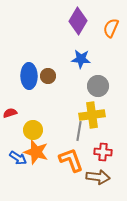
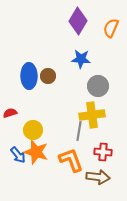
blue arrow: moved 3 px up; rotated 18 degrees clockwise
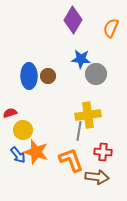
purple diamond: moved 5 px left, 1 px up
gray circle: moved 2 px left, 12 px up
yellow cross: moved 4 px left
yellow circle: moved 10 px left
brown arrow: moved 1 px left
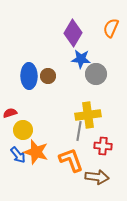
purple diamond: moved 13 px down
red cross: moved 6 px up
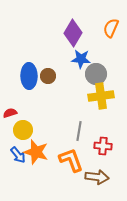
yellow cross: moved 13 px right, 19 px up
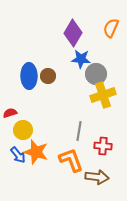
yellow cross: moved 2 px right, 1 px up; rotated 10 degrees counterclockwise
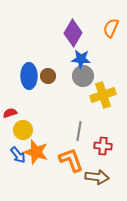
gray circle: moved 13 px left, 2 px down
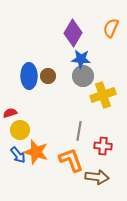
yellow circle: moved 3 px left
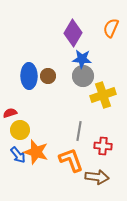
blue star: moved 1 px right
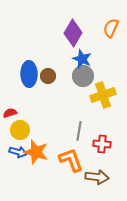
blue star: rotated 18 degrees clockwise
blue ellipse: moved 2 px up
red cross: moved 1 px left, 2 px up
blue arrow: moved 3 px up; rotated 36 degrees counterclockwise
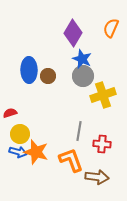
blue ellipse: moved 4 px up
yellow circle: moved 4 px down
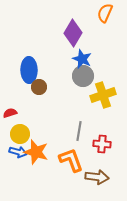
orange semicircle: moved 6 px left, 15 px up
brown circle: moved 9 px left, 11 px down
